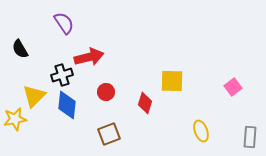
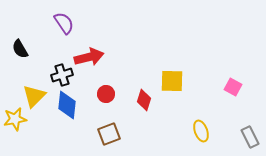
pink square: rotated 24 degrees counterclockwise
red circle: moved 2 px down
red diamond: moved 1 px left, 3 px up
gray rectangle: rotated 30 degrees counterclockwise
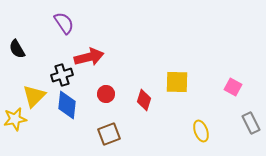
black semicircle: moved 3 px left
yellow square: moved 5 px right, 1 px down
gray rectangle: moved 1 px right, 14 px up
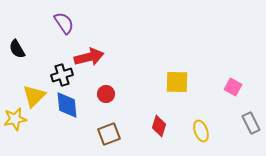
red diamond: moved 15 px right, 26 px down
blue diamond: rotated 12 degrees counterclockwise
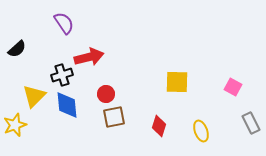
black semicircle: rotated 102 degrees counterclockwise
yellow star: moved 6 px down; rotated 10 degrees counterclockwise
brown square: moved 5 px right, 17 px up; rotated 10 degrees clockwise
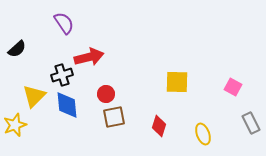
yellow ellipse: moved 2 px right, 3 px down
